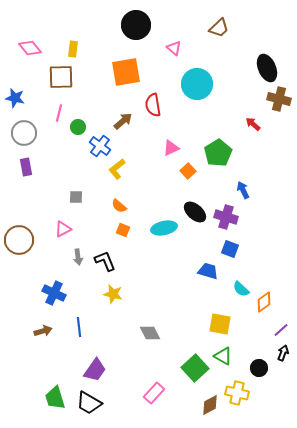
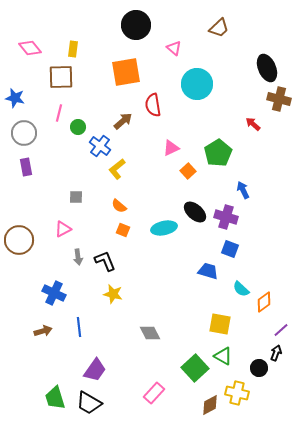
black arrow at (283, 353): moved 7 px left
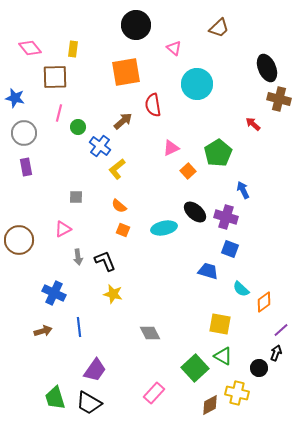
brown square at (61, 77): moved 6 px left
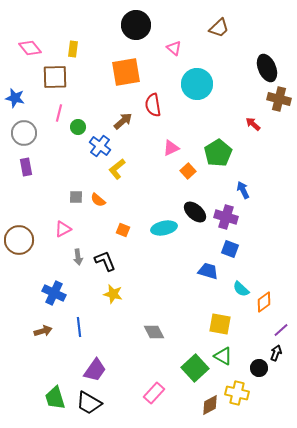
orange semicircle at (119, 206): moved 21 px left, 6 px up
gray diamond at (150, 333): moved 4 px right, 1 px up
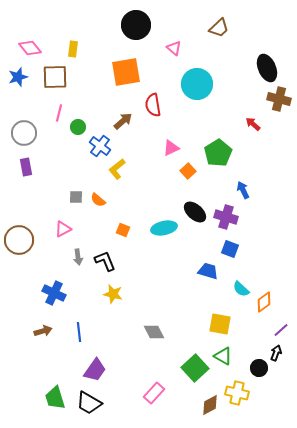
blue star at (15, 98): moved 3 px right, 21 px up; rotated 30 degrees counterclockwise
blue line at (79, 327): moved 5 px down
